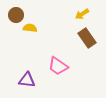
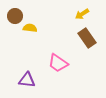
brown circle: moved 1 px left, 1 px down
pink trapezoid: moved 3 px up
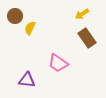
yellow semicircle: rotated 72 degrees counterclockwise
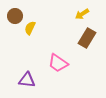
brown rectangle: rotated 66 degrees clockwise
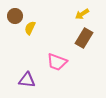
brown rectangle: moved 3 px left
pink trapezoid: moved 1 px left, 1 px up; rotated 15 degrees counterclockwise
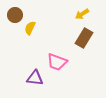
brown circle: moved 1 px up
purple triangle: moved 8 px right, 2 px up
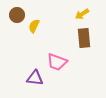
brown circle: moved 2 px right
yellow semicircle: moved 4 px right, 2 px up
brown rectangle: rotated 36 degrees counterclockwise
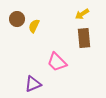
brown circle: moved 4 px down
pink trapezoid: rotated 25 degrees clockwise
purple triangle: moved 2 px left, 6 px down; rotated 30 degrees counterclockwise
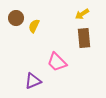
brown circle: moved 1 px left, 1 px up
purple triangle: moved 3 px up
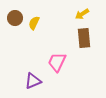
brown circle: moved 1 px left
yellow semicircle: moved 3 px up
pink trapezoid: rotated 70 degrees clockwise
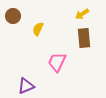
brown circle: moved 2 px left, 2 px up
yellow semicircle: moved 4 px right, 6 px down
purple triangle: moved 7 px left, 5 px down
